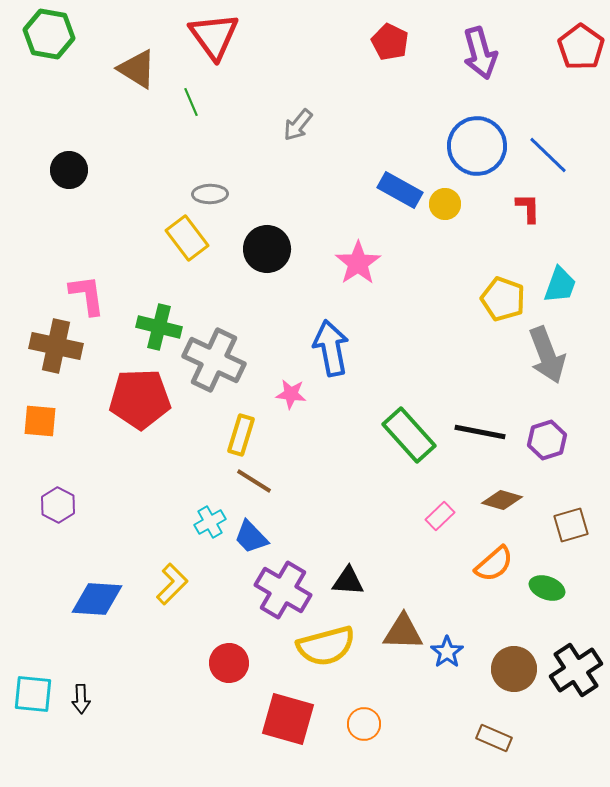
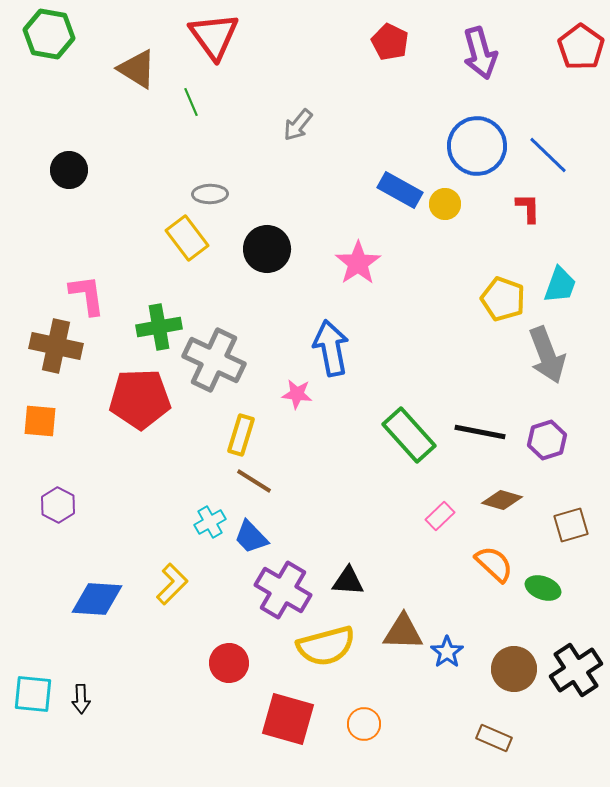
green cross at (159, 327): rotated 24 degrees counterclockwise
pink star at (291, 394): moved 6 px right
orange semicircle at (494, 564): rotated 96 degrees counterclockwise
green ellipse at (547, 588): moved 4 px left
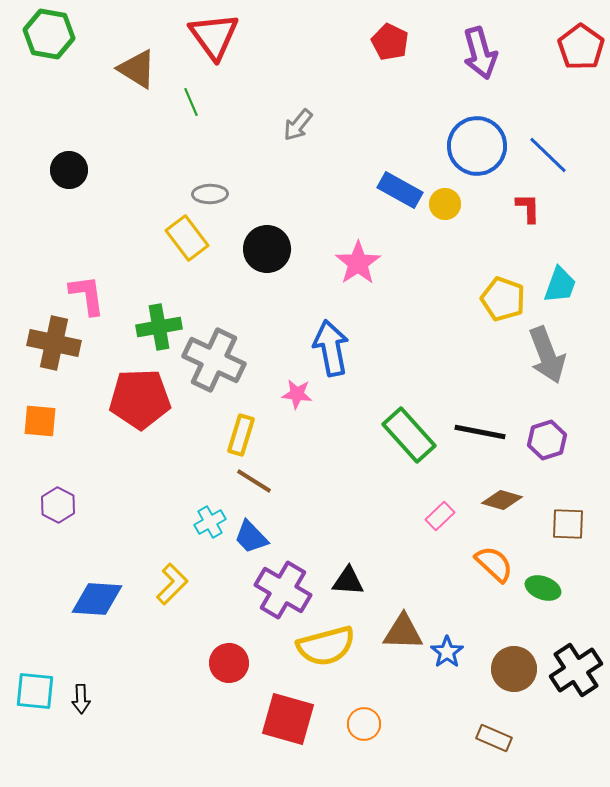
brown cross at (56, 346): moved 2 px left, 3 px up
brown square at (571, 525): moved 3 px left, 1 px up; rotated 18 degrees clockwise
cyan square at (33, 694): moved 2 px right, 3 px up
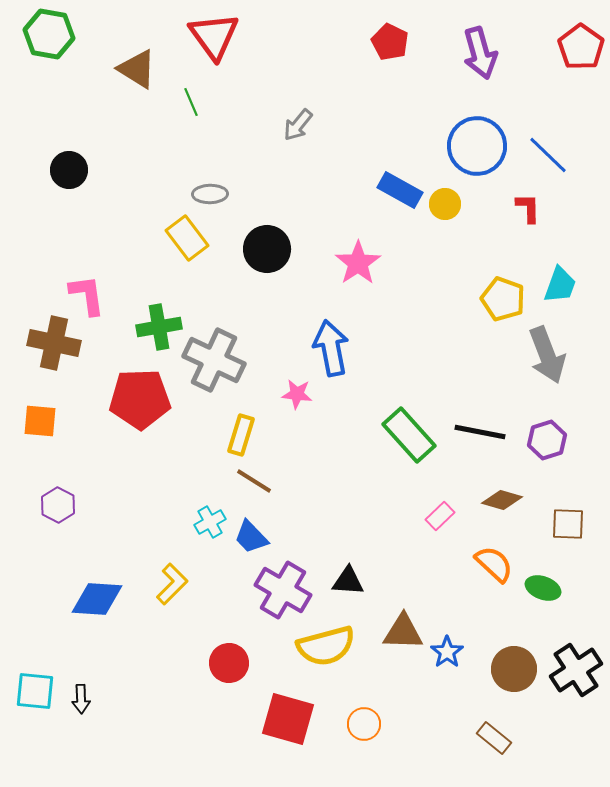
brown rectangle at (494, 738): rotated 16 degrees clockwise
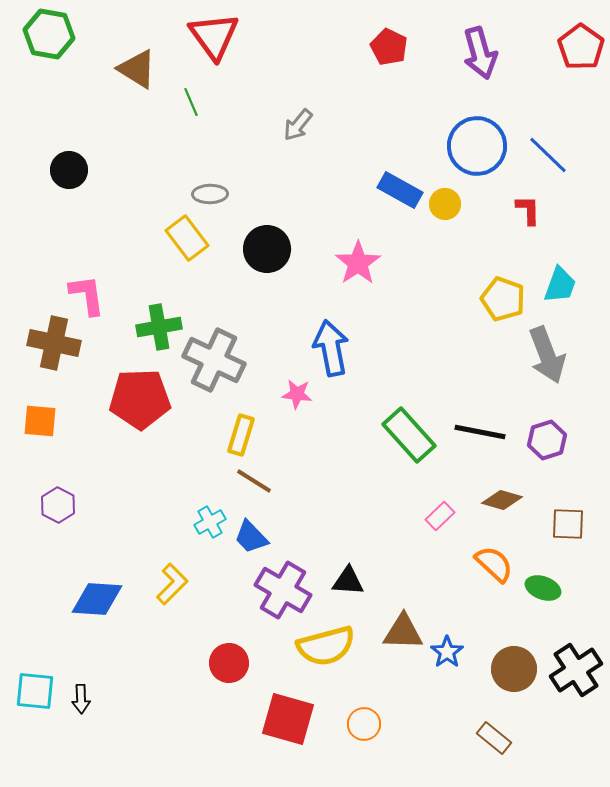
red pentagon at (390, 42): moved 1 px left, 5 px down
red L-shape at (528, 208): moved 2 px down
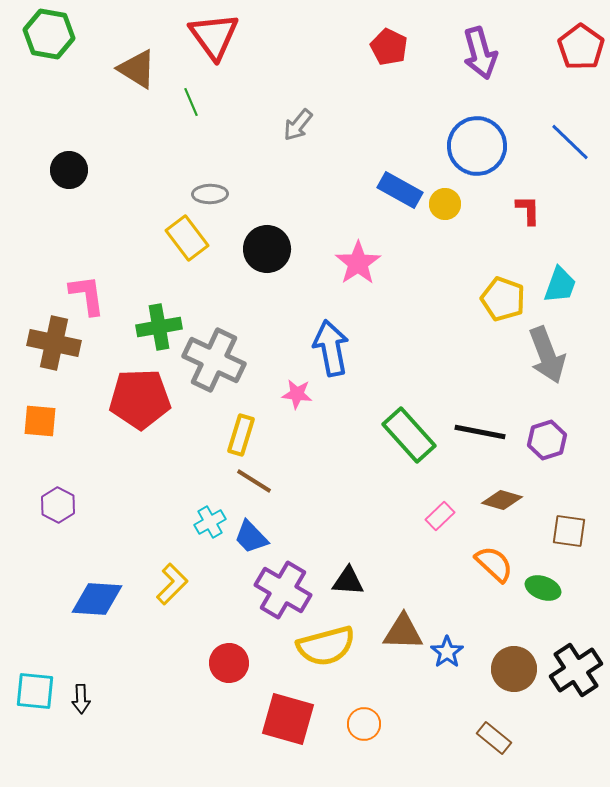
blue line at (548, 155): moved 22 px right, 13 px up
brown square at (568, 524): moved 1 px right, 7 px down; rotated 6 degrees clockwise
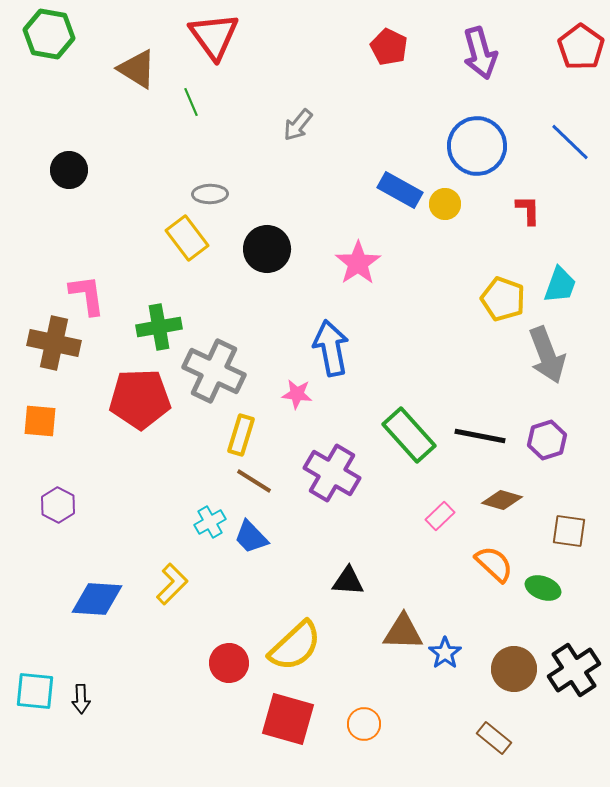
gray cross at (214, 360): moved 11 px down
black line at (480, 432): moved 4 px down
purple cross at (283, 590): moved 49 px right, 117 px up
yellow semicircle at (326, 646): moved 31 px left; rotated 28 degrees counterclockwise
blue star at (447, 652): moved 2 px left, 1 px down
black cross at (576, 670): moved 2 px left
